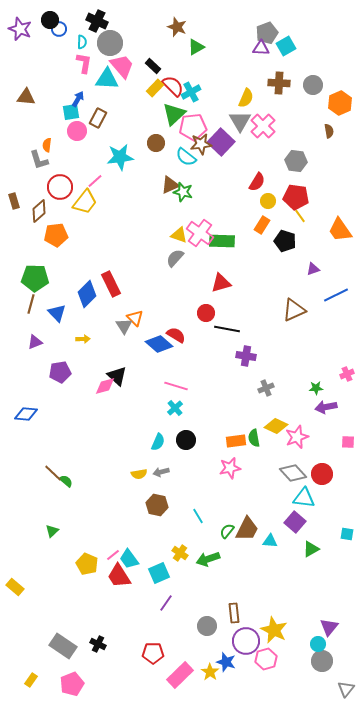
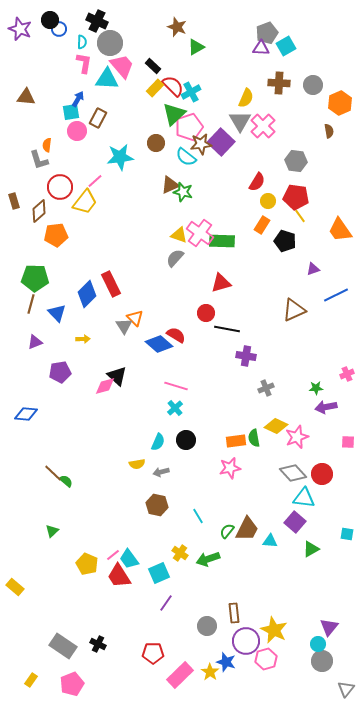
pink pentagon at (193, 127): moved 4 px left; rotated 12 degrees counterclockwise
yellow semicircle at (139, 474): moved 2 px left, 10 px up
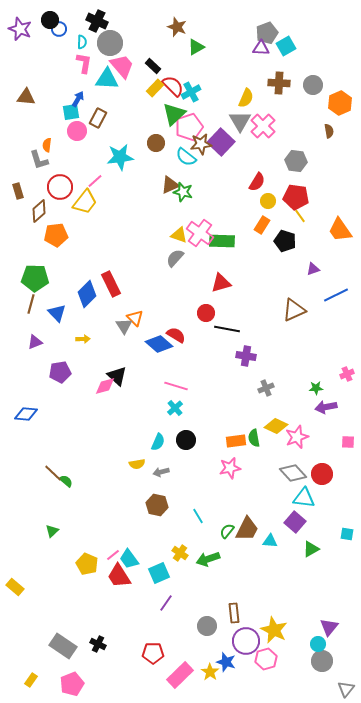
brown rectangle at (14, 201): moved 4 px right, 10 px up
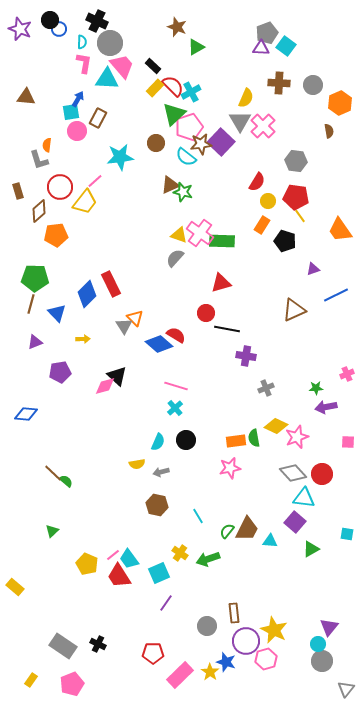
cyan square at (286, 46): rotated 24 degrees counterclockwise
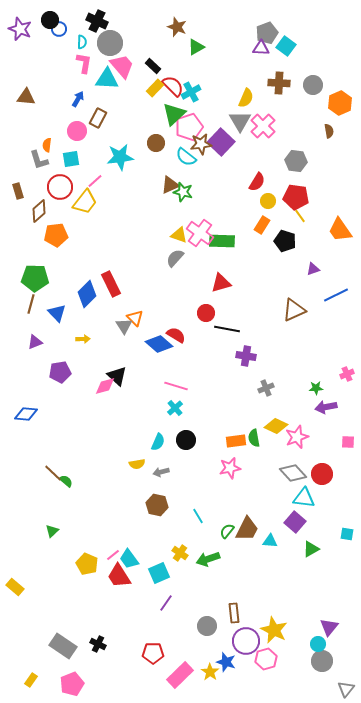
cyan square at (71, 112): moved 47 px down
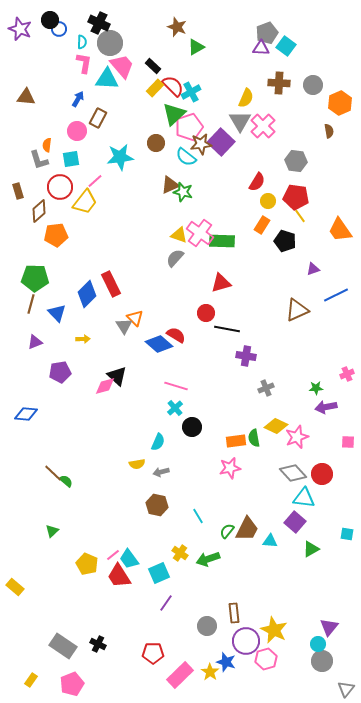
black cross at (97, 21): moved 2 px right, 2 px down
brown triangle at (294, 310): moved 3 px right
black circle at (186, 440): moved 6 px right, 13 px up
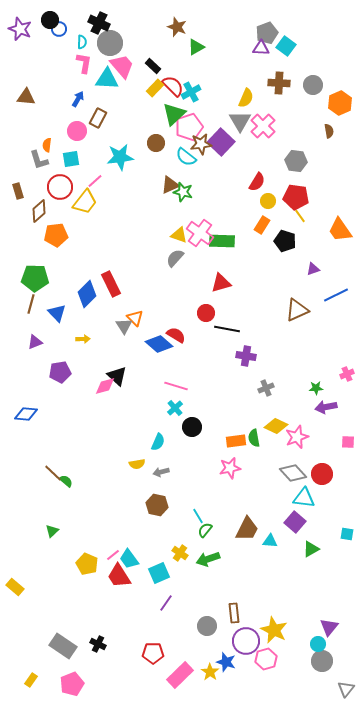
green semicircle at (227, 531): moved 22 px left, 1 px up
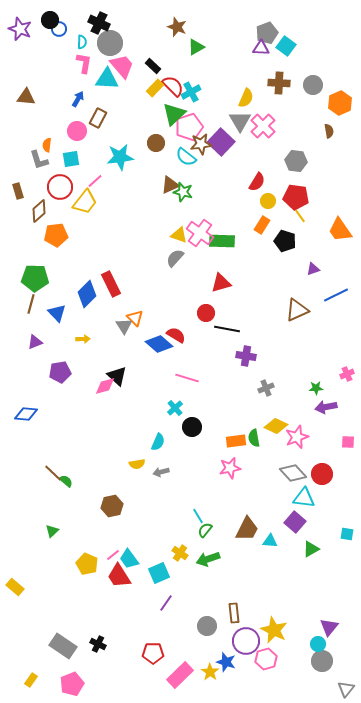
pink line at (176, 386): moved 11 px right, 8 px up
brown hexagon at (157, 505): moved 45 px left, 1 px down; rotated 25 degrees counterclockwise
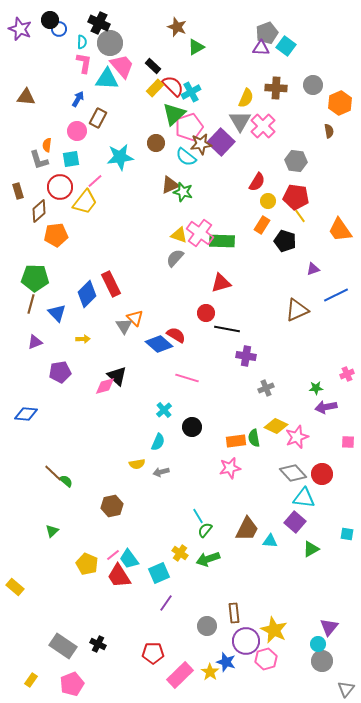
brown cross at (279, 83): moved 3 px left, 5 px down
cyan cross at (175, 408): moved 11 px left, 2 px down
